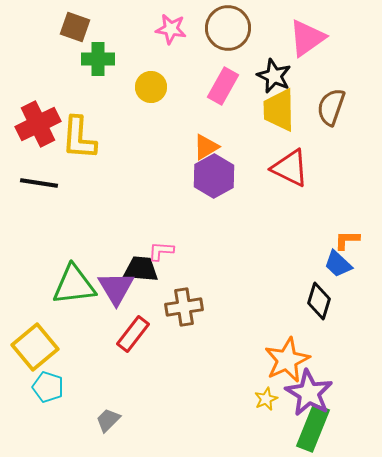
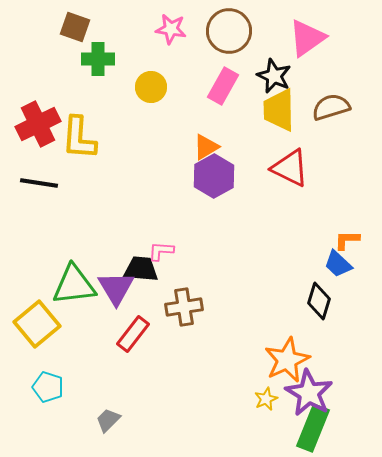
brown circle: moved 1 px right, 3 px down
brown semicircle: rotated 54 degrees clockwise
yellow square: moved 2 px right, 23 px up
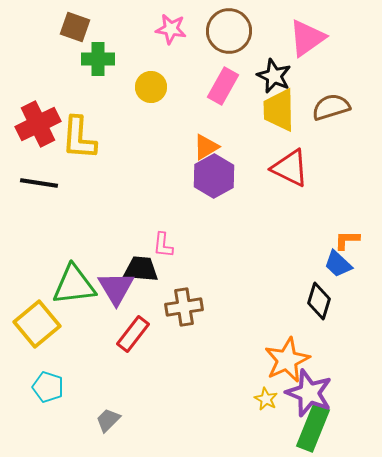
pink L-shape: moved 2 px right, 6 px up; rotated 88 degrees counterclockwise
purple star: rotated 9 degrees counterclockwise
yellow star: rotated 20 degrees counterclockwise
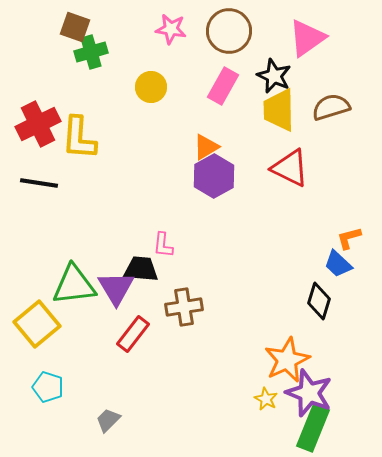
green cross: moved 7 px left, 7 px up; rotated 16 degrees counterclockwise
orange L-shape: moved 2 px right, 2 px up; rotated 16 degrees counterclockwise
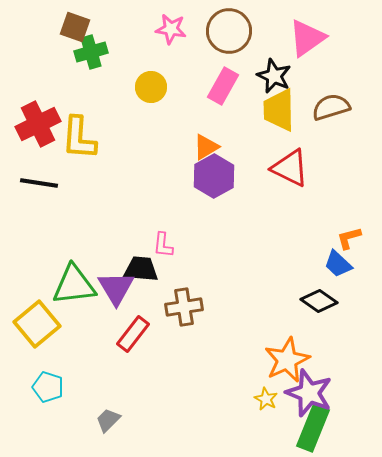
black diamond: rotated 72 degrees counterclockwise
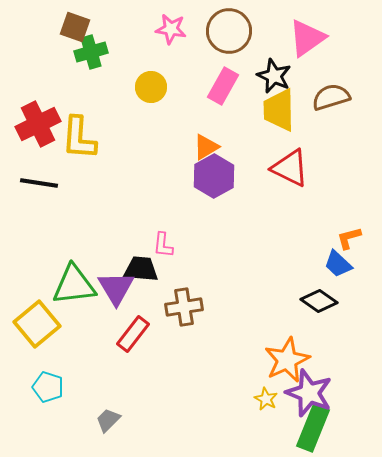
brown semicircle: moved 10 px up
